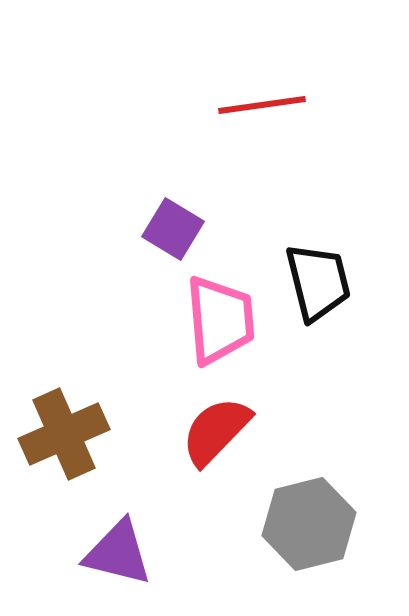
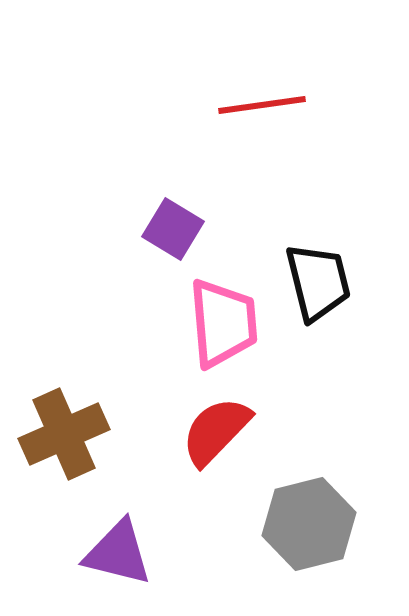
pink trapezoid: moved 3 px right, 3 px down
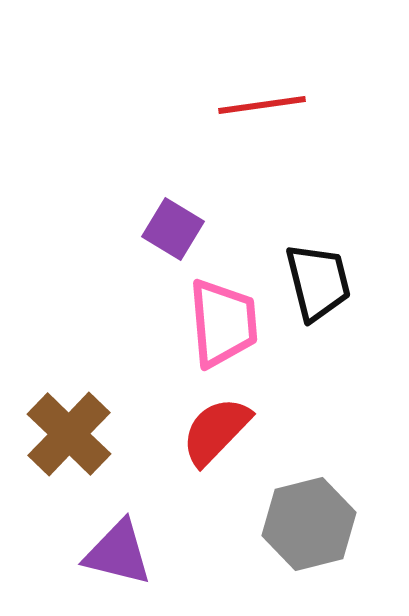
brown cross: moved 5 px right; rotated 22 degrees counterclockwise
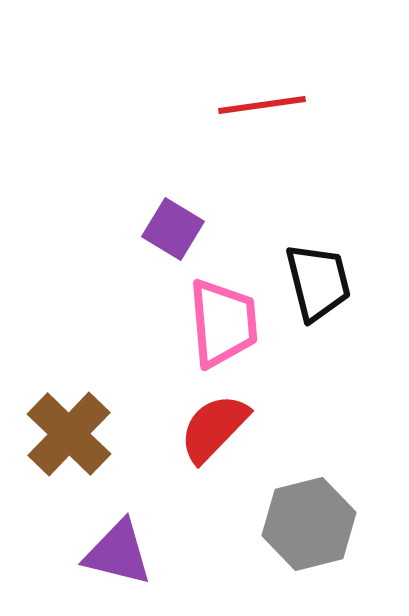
red semicircle: moved 2 px left, 3 px up
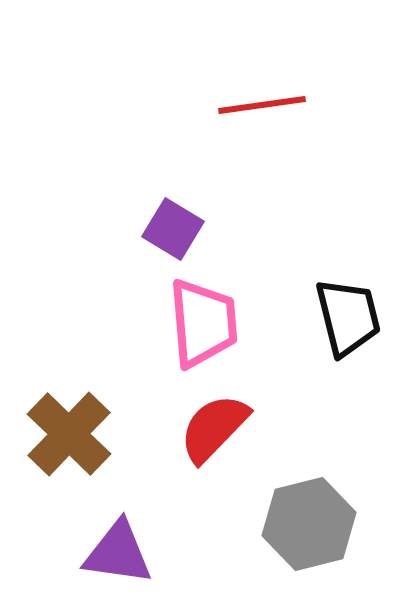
black trapezoid: moved 30 px right, 35 px down
pink trapezoid: moved 20 px left
purple triangle: rotated 6 degrees counterclockwise
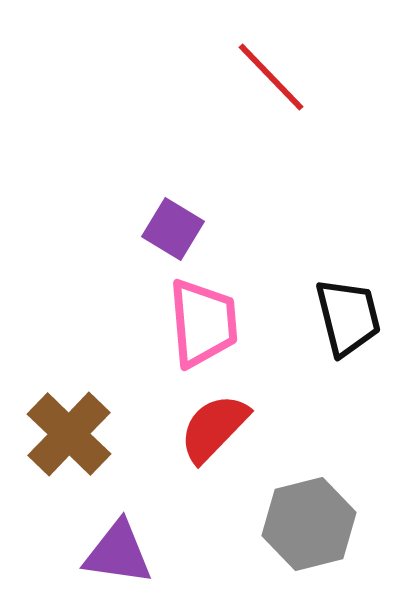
red line: moved 9 px right, 28 px up; rotated 54 degrees clockwise
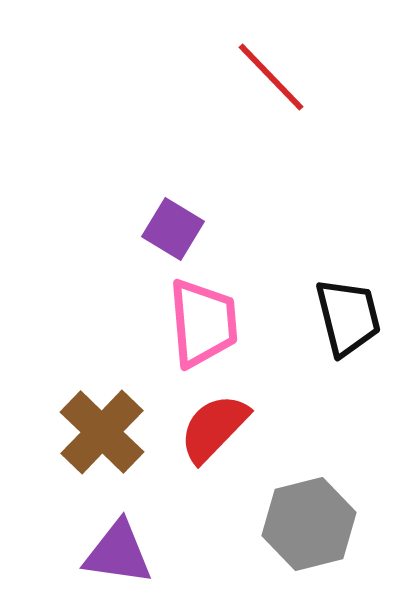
brown cross: moved 33 px right, 2 px up
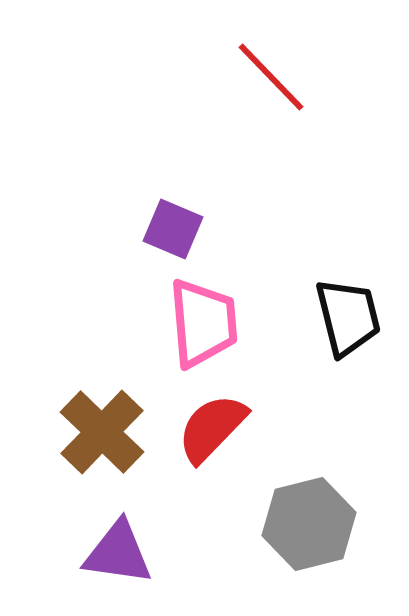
purple square: rotated 8 degrees counterclockwise
red semicircle: moved 2 px left
